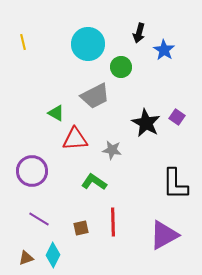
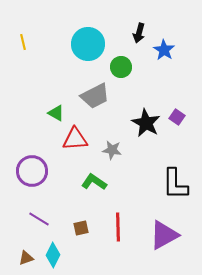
red line: moved 5 px right, 5 px down
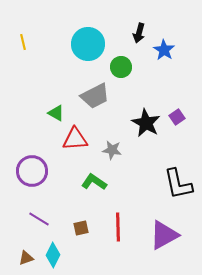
purple square: rotated 21 degrees clockwise
black L-shape: moved 3 px right; rotated 12 degrees counterclockwise
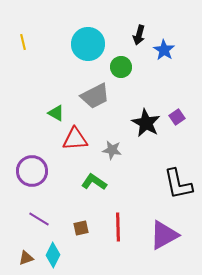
black arrow: moved 2 px down
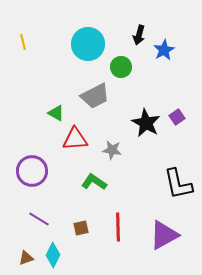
blue star: rotated 10 degrees clockwise
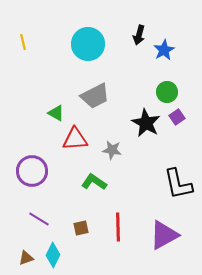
green circle: moved 46 px right, 25 px down
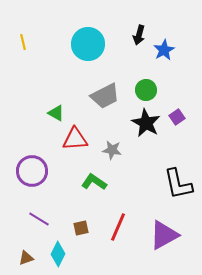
green circle: moved 21 px left, 2 px up
gray trapezoid: moved 10 px right
red line: rotated 24 degrees clockwise
cyan diamond: moved 5 px right, 1 px up
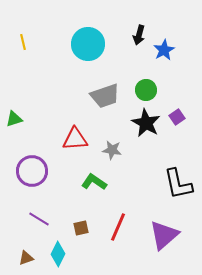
gray trapezoid: rotated 8 degrees clockwise
green triangle: moved 42 px left, 6 px down; rotated 48 degrees counterclockwise
purple triangle: rotated 12 degrees counterclockwise
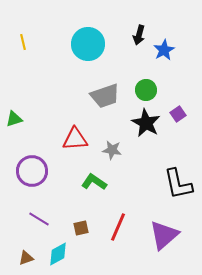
purple square: moved 1 px right, 3 px up
cyan diamond: rotated 35 degrees clockwise
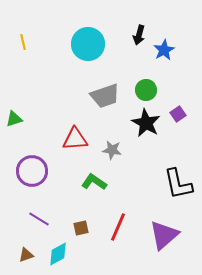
brown triangle: moved 3 px up
